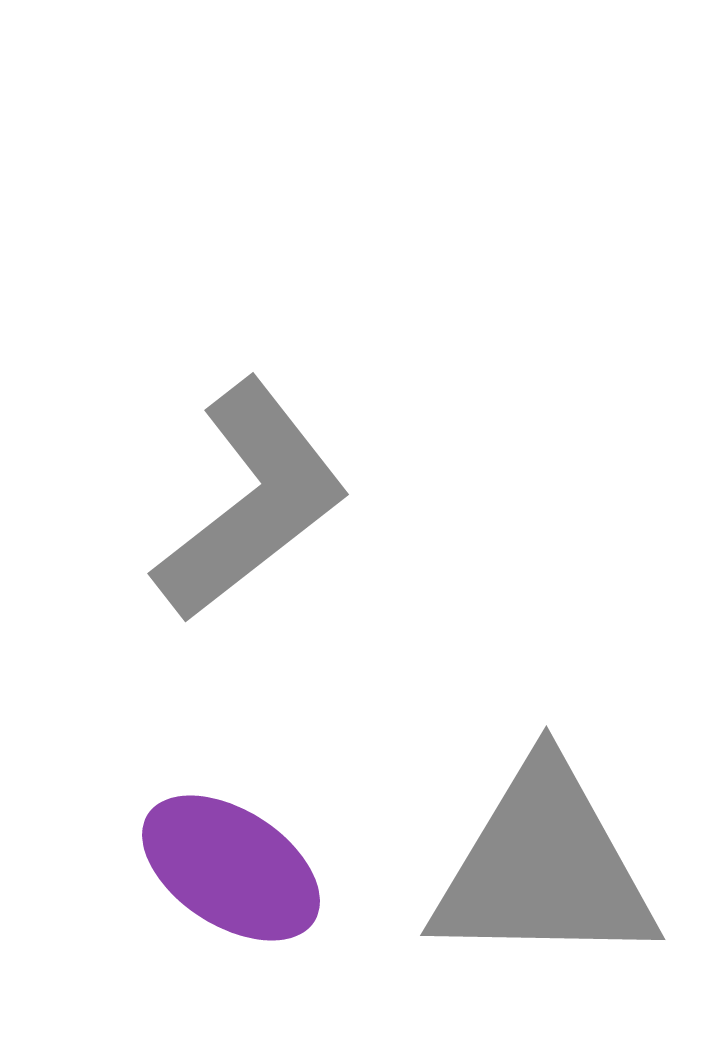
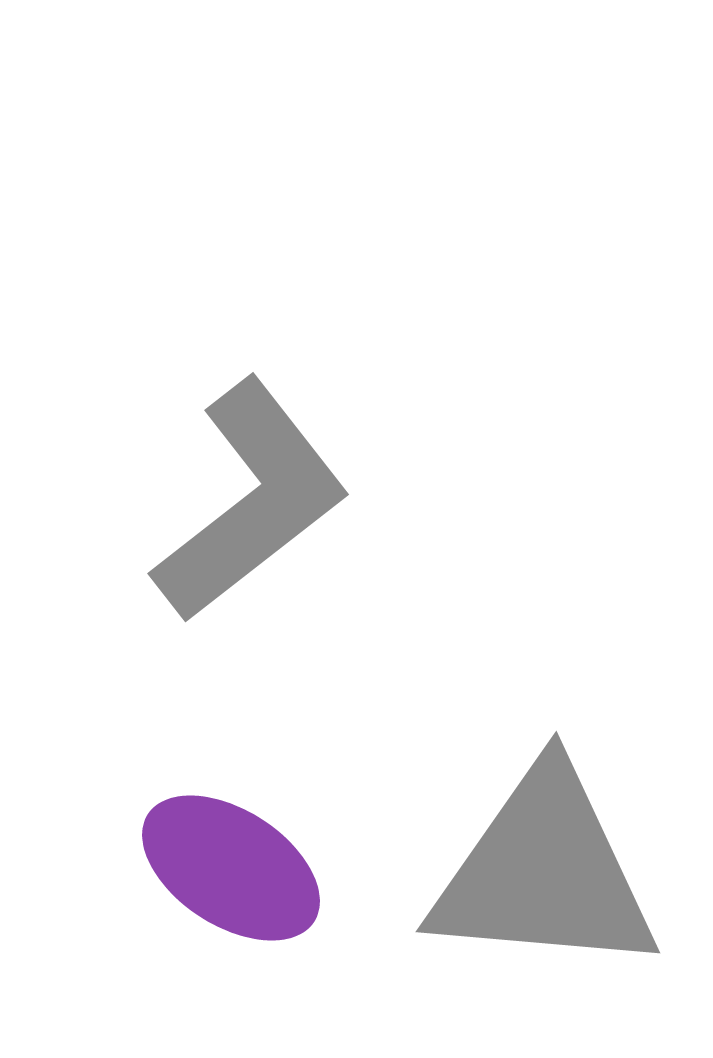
gray triangle: moved 5 px down; rotated 4 degrees clockwise
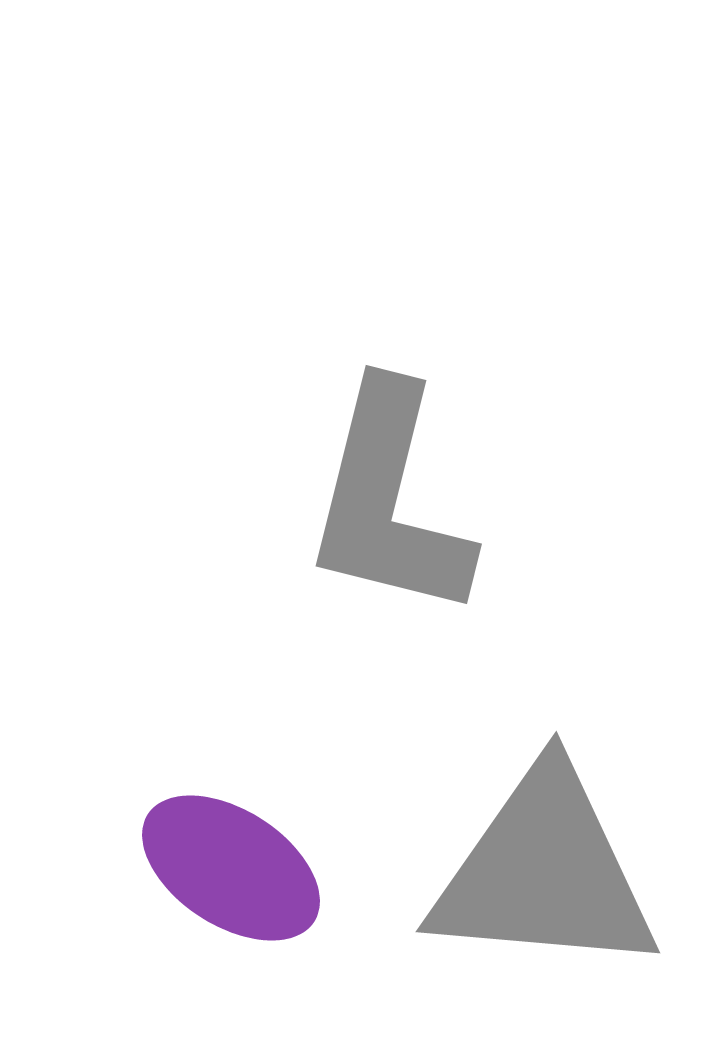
gray L-shape: moved 138 px right; rotated 142 degrees clockwise
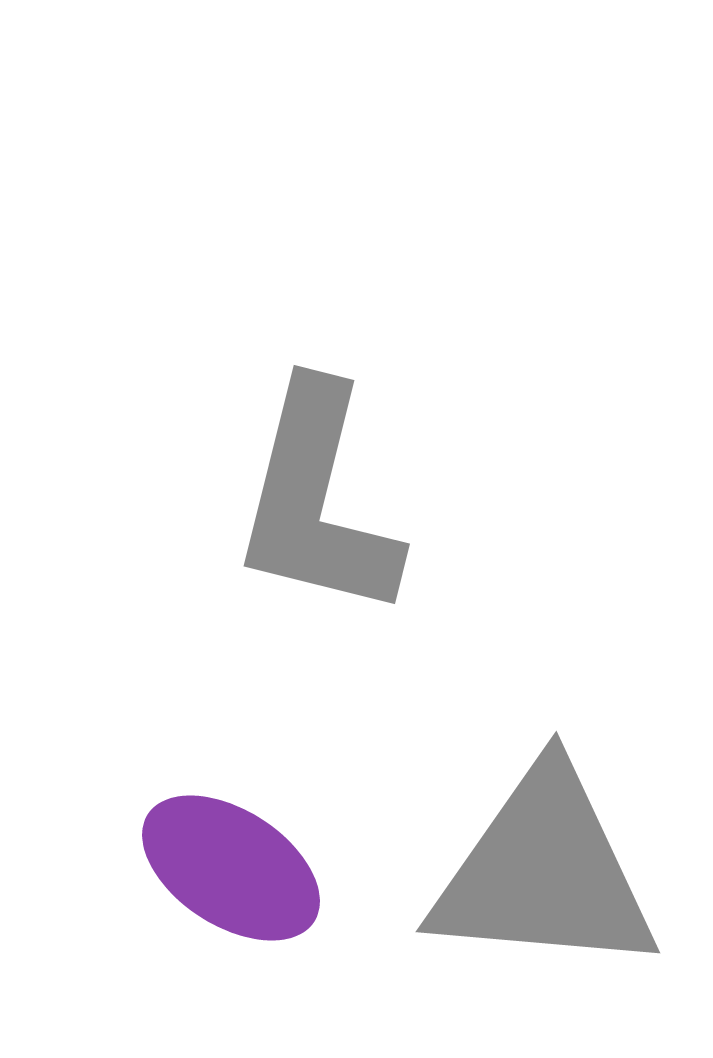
gray L-shape: moved 72 px left
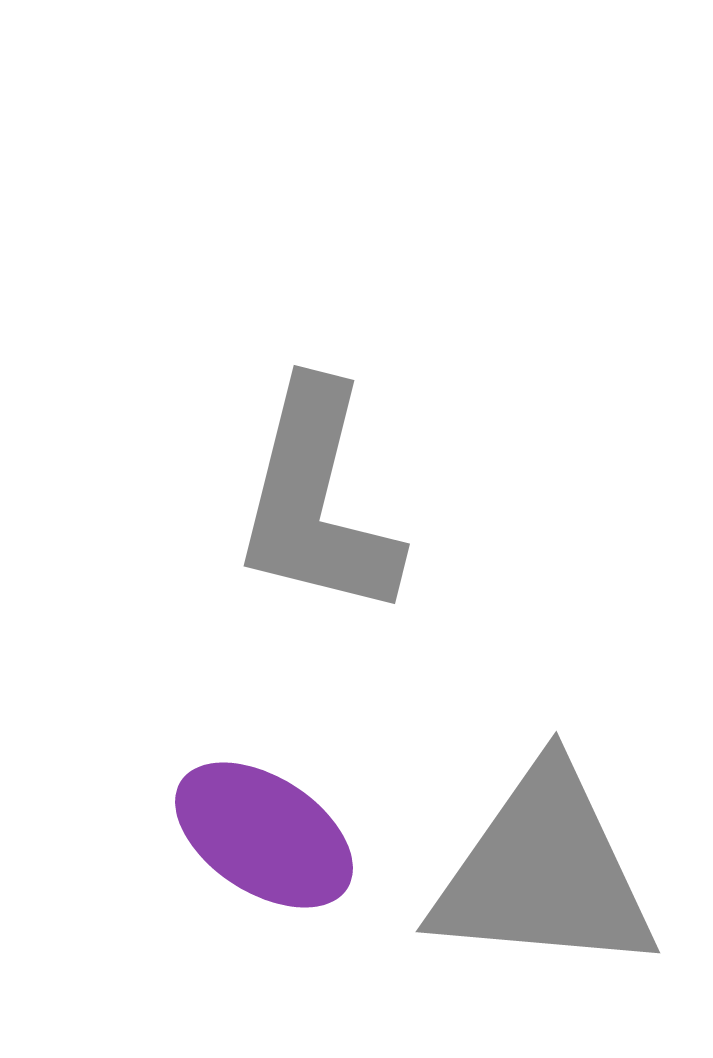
purple ellipse: moved 33 px right, 33 px up
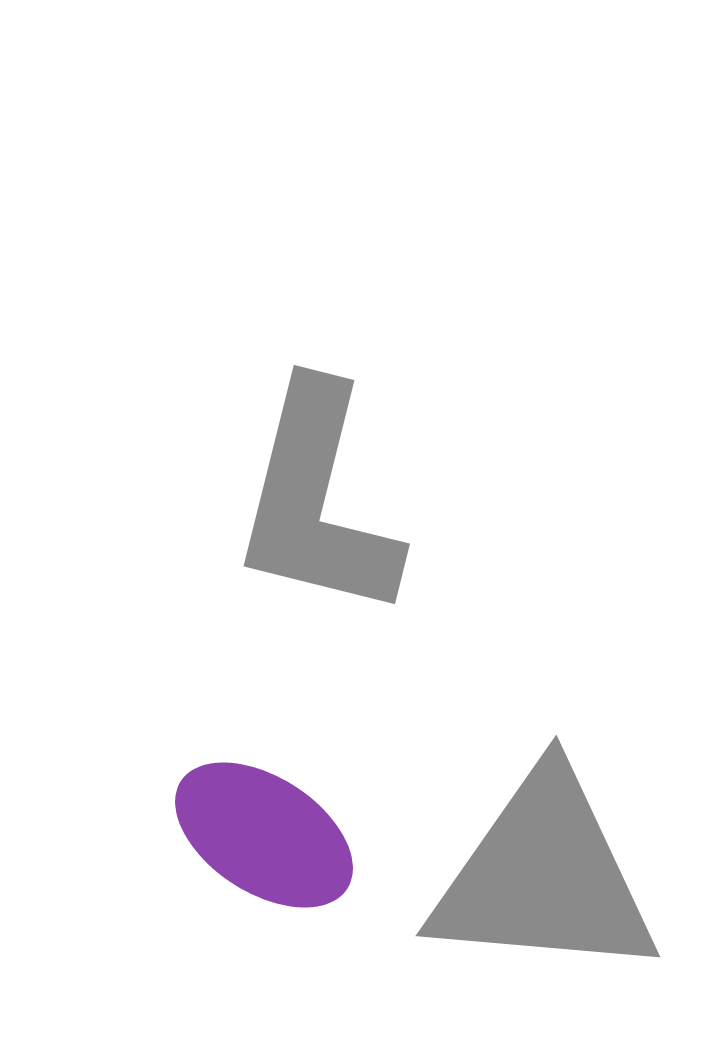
gray triangle: moved 4 px down
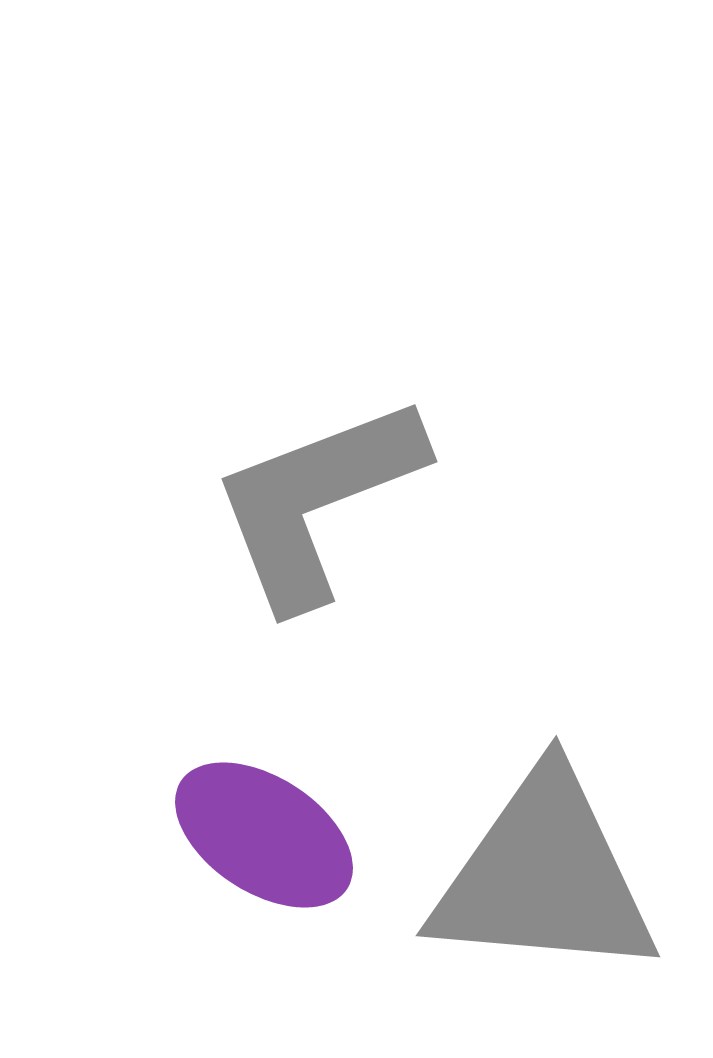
gray L-shape: rotated 55 degrees clockwise
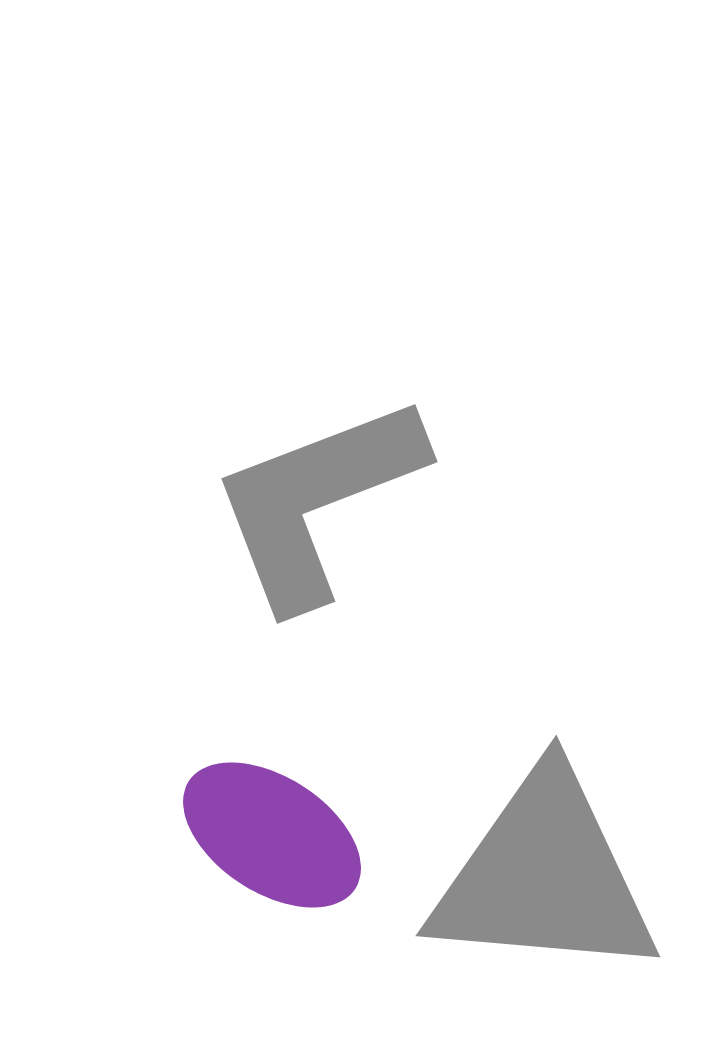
purple ellipse: moved 8 px right
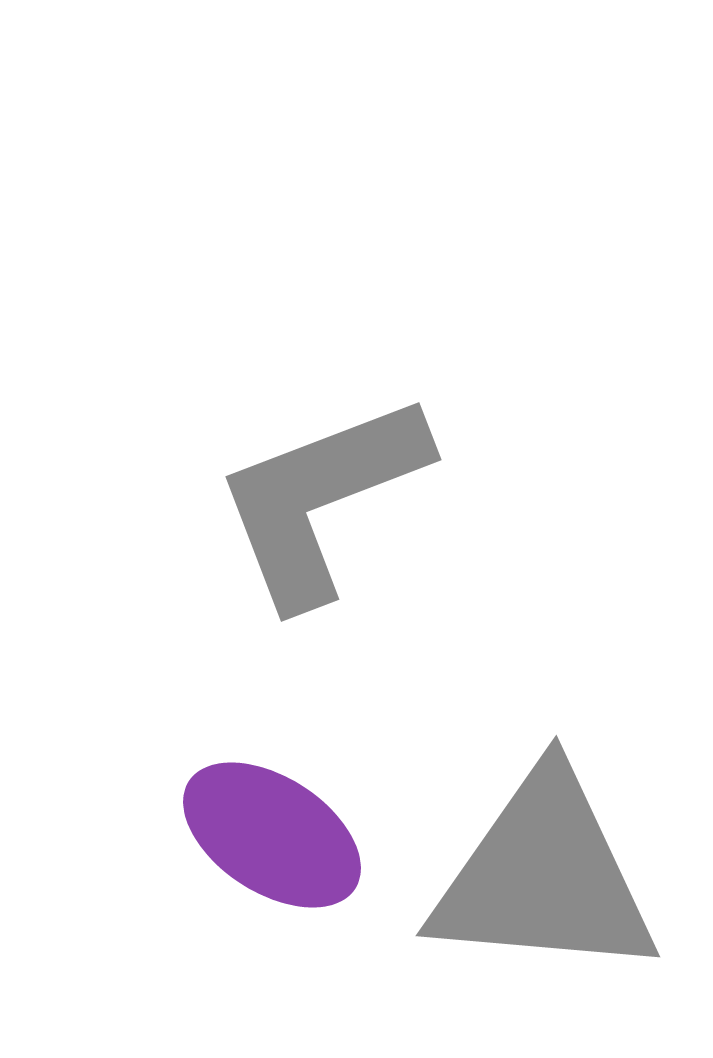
gray L-shape: moved 4 px right, 2 px up
